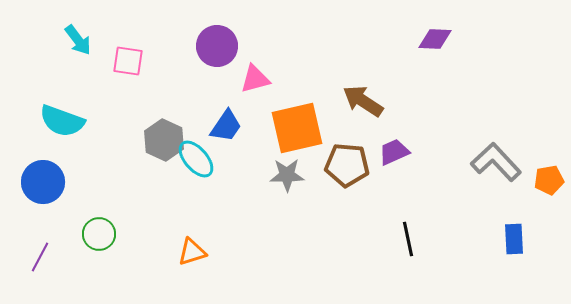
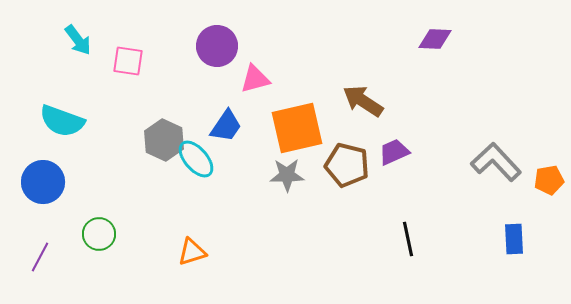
brown pentagon: rotated 9 degrees clockwise
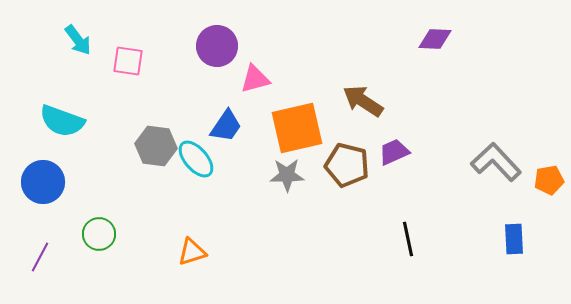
gray hexagon: moved 8 px left, 6 px down; rotated 18 degrees counterclockwise
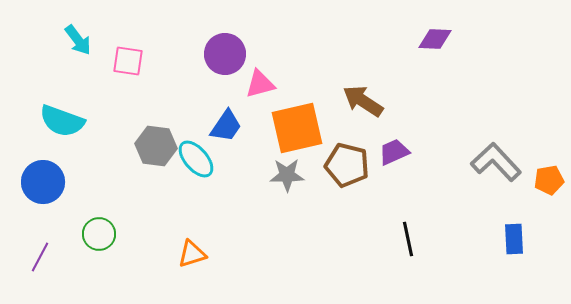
purple circle: moved 8 px right, 8 px down
pink triangle: moved 5 px right, 5 px down
orange triangle: moved 2 px down
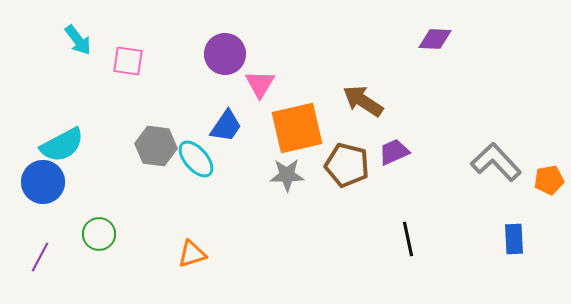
pink triangle: rotated 44 degrees counterclockwise
cyan semicircle: moved 24 px down; rotated 48 degrees counterclockwise
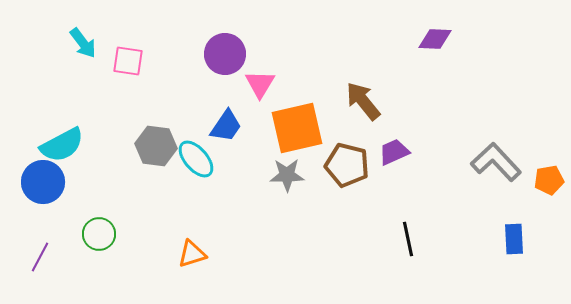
cyan arrow: moved 5 px right, 3 px down
brown arrow: rotated 18 degrees clockwise
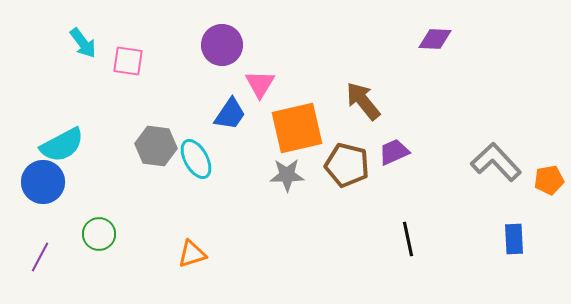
purple circle: moved 3 px left, 9 px up
blue trapezoid: moved 4 px right, 12 px up
cyan ellipse: rotated 12 degrees clockwise
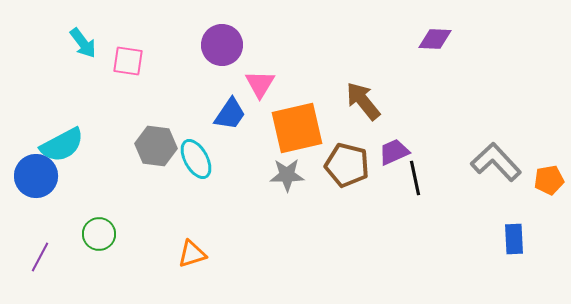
blue circle: moved 7 px left, 6 px up
black line: moved 7 px right, 61 px up
